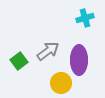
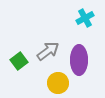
cyan cross: rotated 12 degrees counterclockwise
yellow circle: moved 3 px left
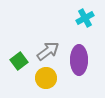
yellow circle: moved 12 px left, 5 px up
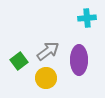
cyan cross: moved 2 px right; rotated 24 degrees clockwise
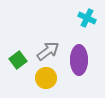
cyan cross: rotated 30 degrees clockwise
green square: moved 1 px left, 1 px up
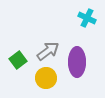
purple ellipse: moved 2 px left, 2 px down
